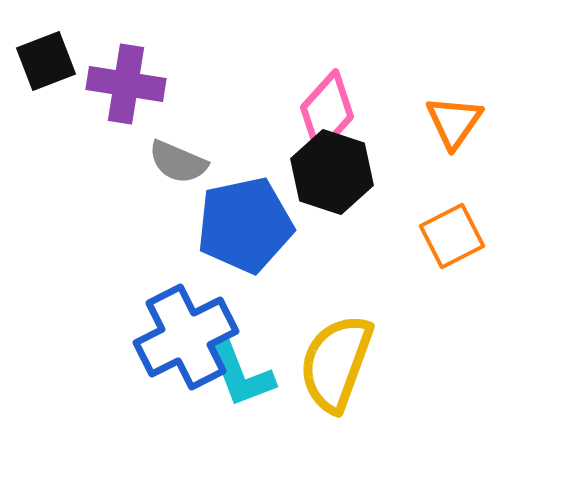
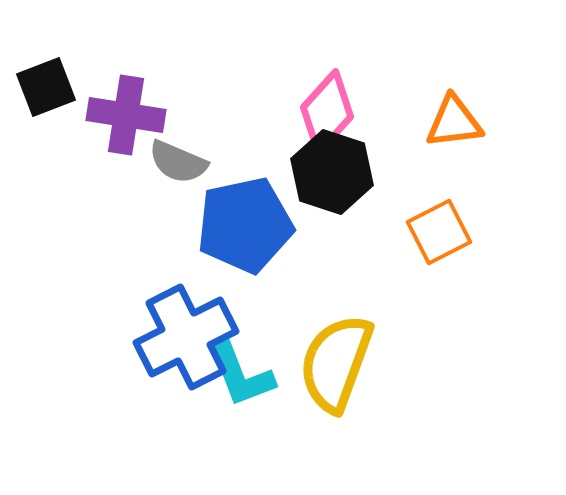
black square: moved 26 px down
purple cross: moved 31 px down
orange triangle: rotated 48 degrees clockwise
orange square: moved 13 px left, 4 px up
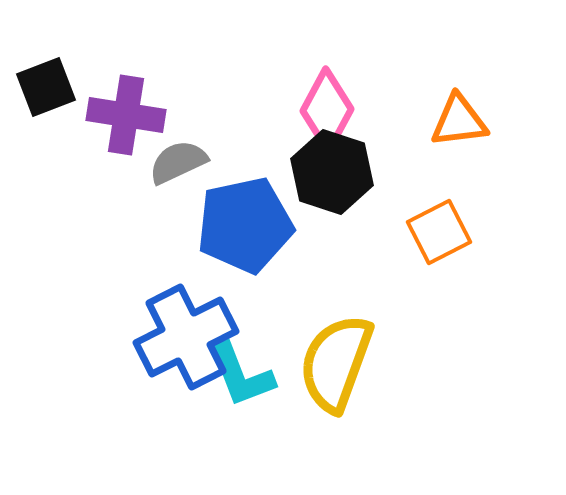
pink diamond: moved 2 px up; rotated 14 degrees counterclockwise
orange triangle: moved 5 px right, 1 px up
gray semicircle: rotated 132 degrees clockwise
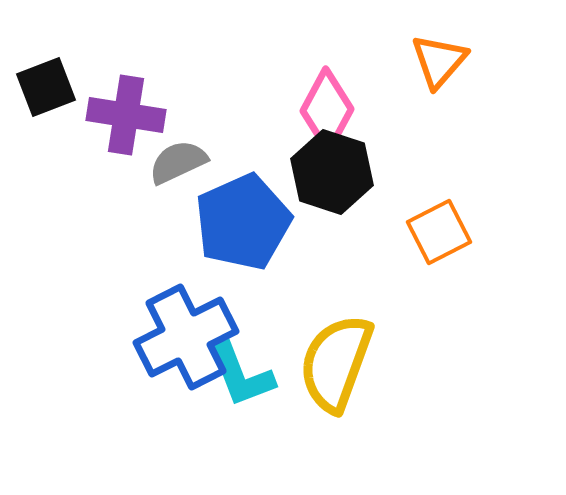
orange triangle: moved 20 px left, 60 px up; rotated 42 degrees counterclockwise
blue pentagon: moved 2 px left, 3 px up; rotated 12 degrees counterclockwise
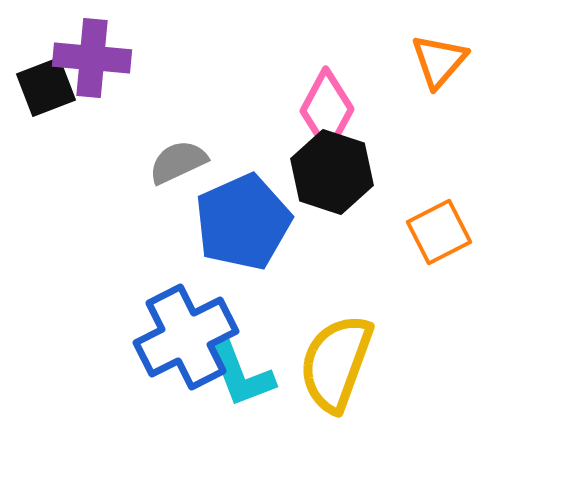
purple cross: moved 34 px left, 57 px up; rotated 4 degrees counterclockwise
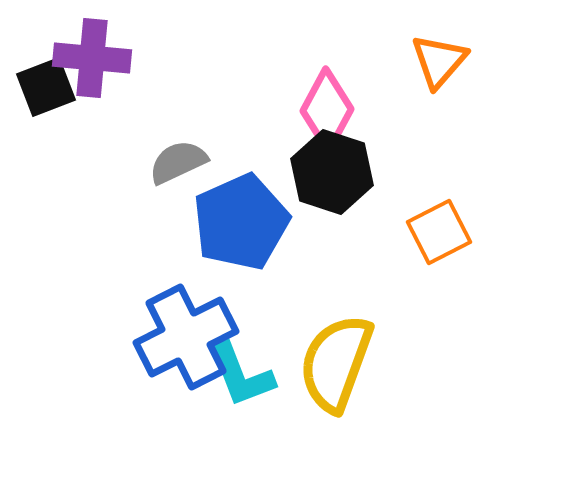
blue pentagon: moved 2 px left
